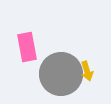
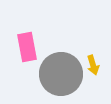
yellow arrow: moved 6 px right, 6 px up
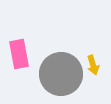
pink rectangle: moved 8 px left, 7 px down
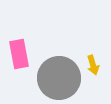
gray circle: moved 2 px left, 4 px down
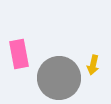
yellow arrow: rotated 30 degrees clockwise
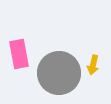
gray circle: moved 5 px up
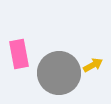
yellow arrow: rotated 132 degrees counterclockwise
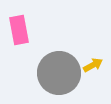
pink rectangle: moved 24 px up
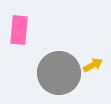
pink rectangle: rotated 16 degrees clockwise
